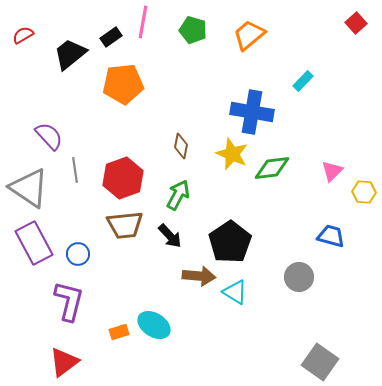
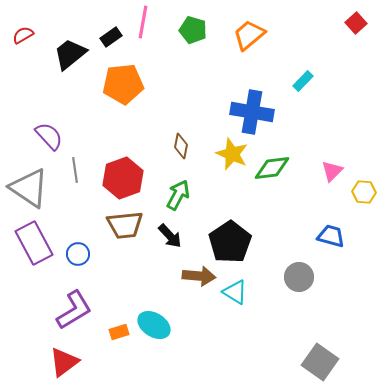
purple L-shape: moved 5 px right, 9 px down; rotated 45 degrees clockwise
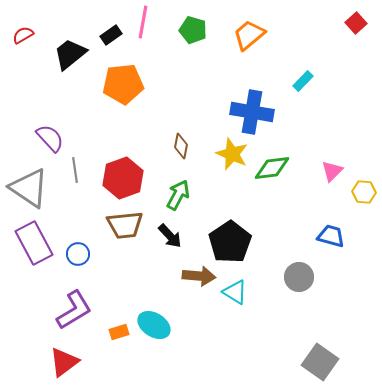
black rectangle: moved 2 px up
purple semicircle: moved 1 px right, 2 px down
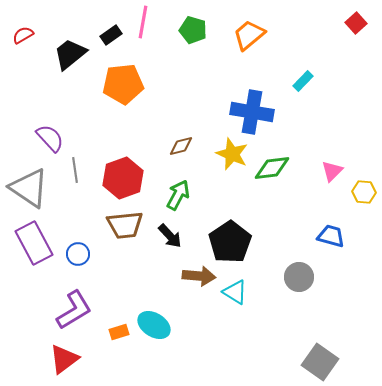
brown diamond: rotated 65 degrees clockwise
red triangle: moved 3 px up
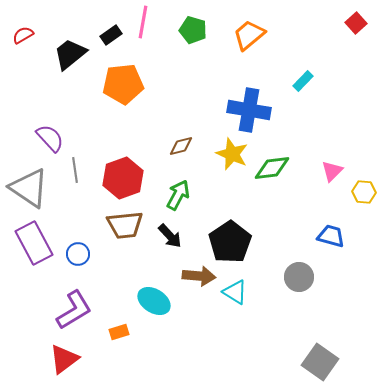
blue cross: moved 3 px left, 2 px up
cyan ellipse: moved 24 px up
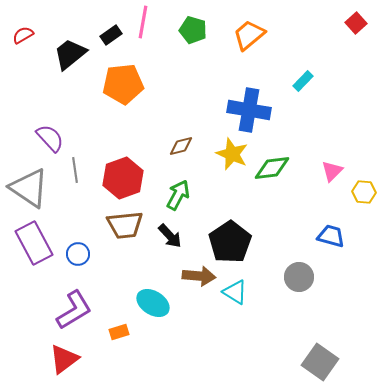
cyan ellipse: moved 1 px left, 2 px down
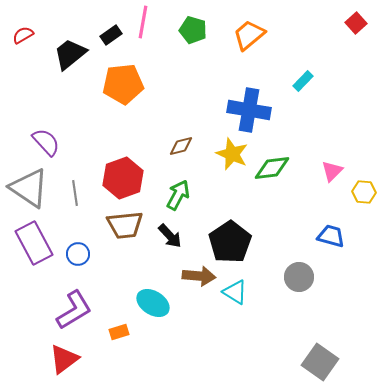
purple semicircle: moved 4 px left, 4 px down
gray line: moved 23 px down
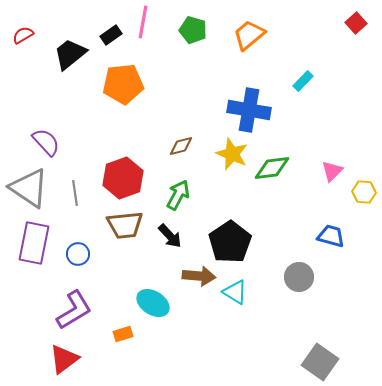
purple rectangle: rotated 39 degrees clockwise
orange rectangle: moved 4 px right, 2 px down
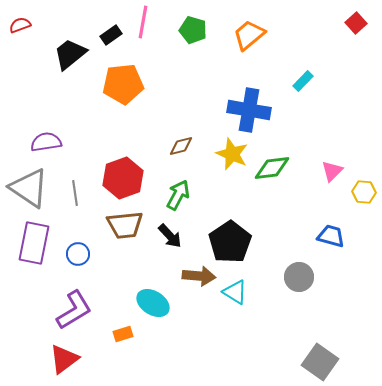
red semicircle: moved 3 px left, 10 px up; rotated 10 degrees clockwise
purple semicircle: rotated 56 degrees counterclockwise
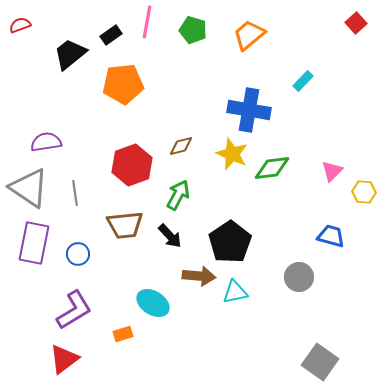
pink line: moved 4 px right
red hexagon: moved 9 px right, 13 px up
cyan triangle: rotated 44 degrees counterclockwise
